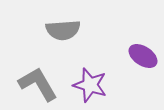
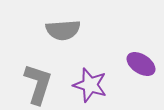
purple ellipse: moved 2 px left, 8 px down
gray L-shape: rotated 48 degrees clockwise
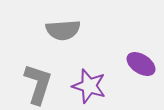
purple star: moved 1 px left, 1 px down
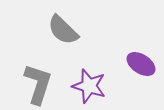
gray semicircle: rotated 48 degrees clockwise
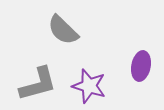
purple ellipse: moved 2 px down; rotated 68 degrees clockwise
gray L-shape: rotated 57 degrees clockwise
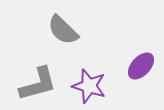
purple ellipse: rotated 32 degrees clockwise
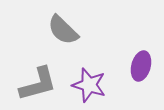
purple ellipse: rotated 28 degrees counterclockwise
purple star: moved 1 px up
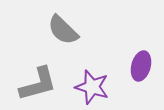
purple star: moved 3 px right, 2 px down
